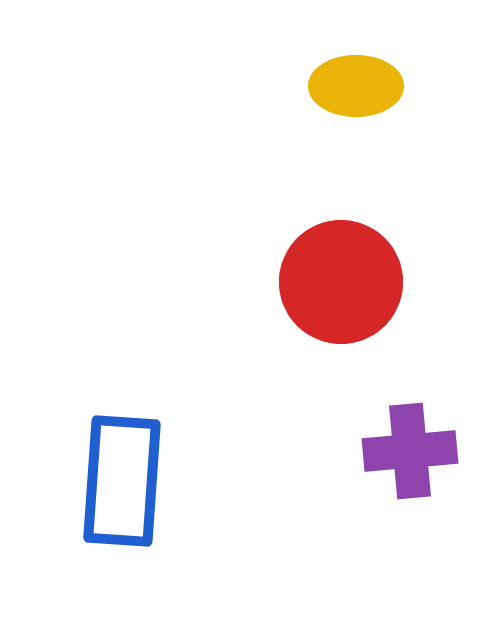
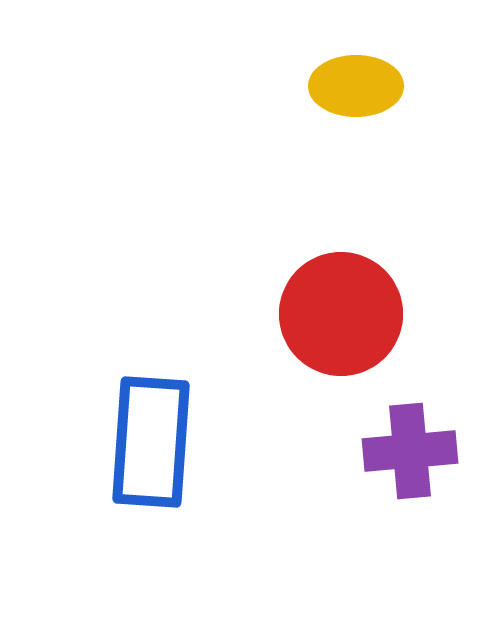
red circle: moved 32 px down
blue rectangle: moved 29 px right, 39 px up
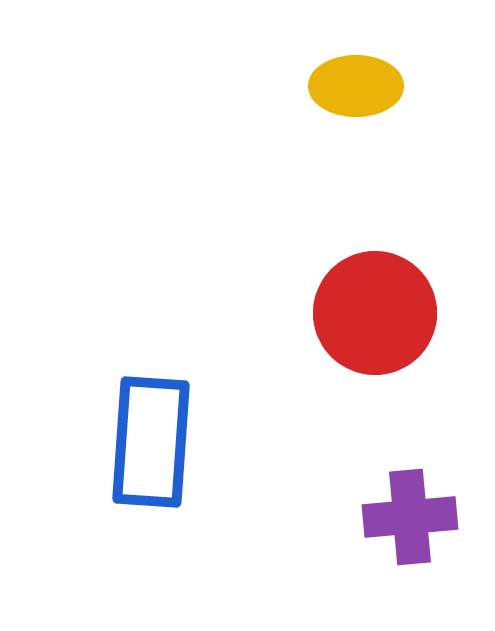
red circle: moved 34 px right, 1 px up
purple cross: moved 66 px down
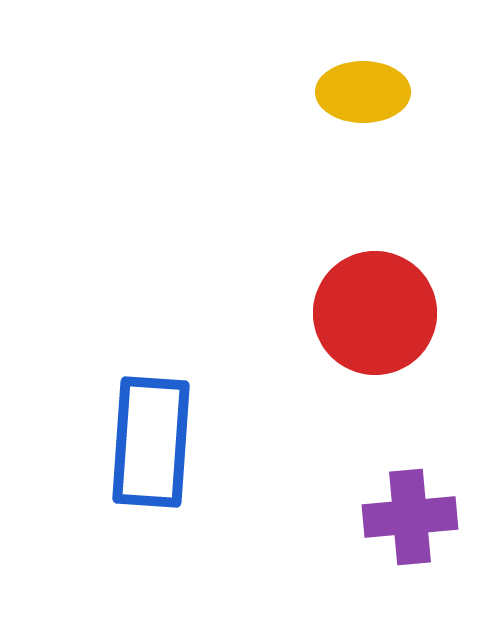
yellow ellipse: moved 7 px right, 6 px down
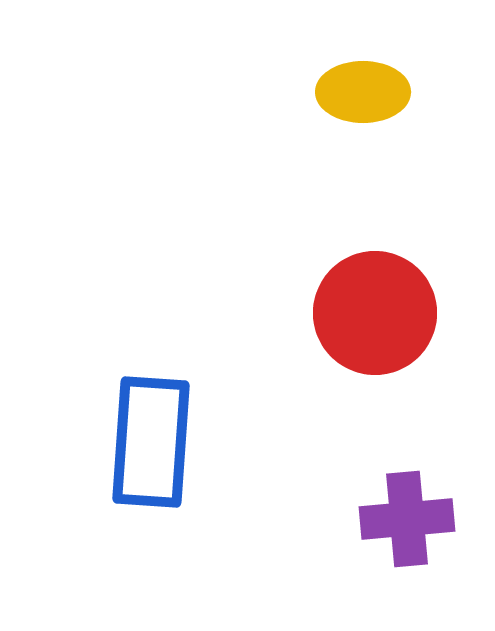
purple cross: moved 3 px left, 2 px down
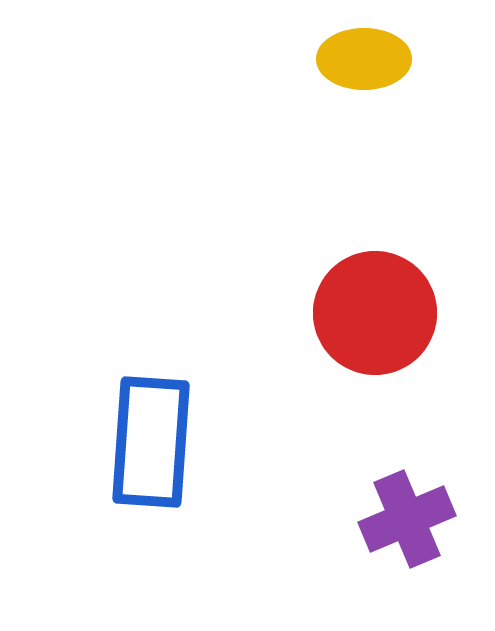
yellow ellipse: moved 1 px right, 33 px up
purple cross: rotated 18 degrees counterclockwise
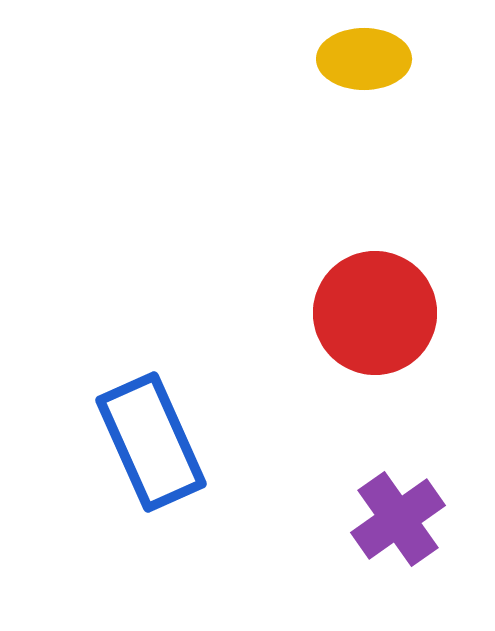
blue rectangle: rotated 28 degrees counterclockwise
purple cross: moved 9 px left; rotated 12 degrees counterclockwise
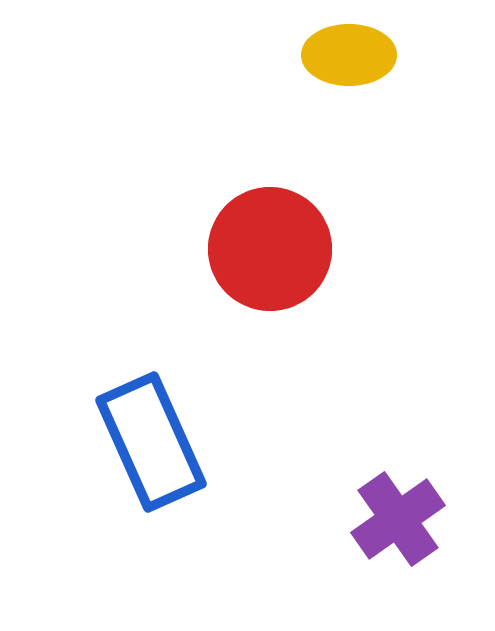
yellow ellipse: moved 15 px left, 4 px up
red circle: moved 105 px left, 64 px up
